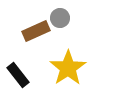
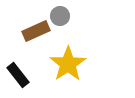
gray circle: moved 2 px up
yellow star: moved 4 px up
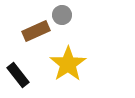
gray circle: moved 2 px right, 1 px up
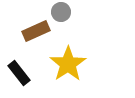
gray circle: moved 1 px left, 3 px up
black rectangle: moved 1 px right, 2 px up
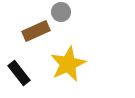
yellow star: rotated 9 degrees clockwise
